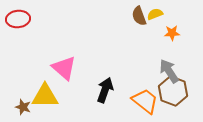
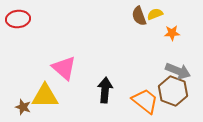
gray arrow: moved 9 px right; rotated 145 degrees clockwise
black arrow: rotated 15 degrees counterclockwise
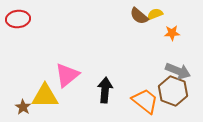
brown semicircle: rotated 30 degrees counterclockwise
pink triangle: moved 3 px right, 7 px down; rotated 40 degrees clockwise
brown star: rotated 14 degrees clockwise
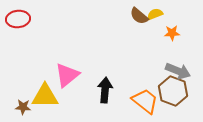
brown star: rotated 28 degrees counterclockwise
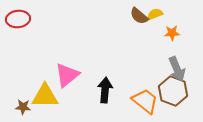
gray arrow: moved 1 px left, 2 px up; rotated 45 degrees clockwise
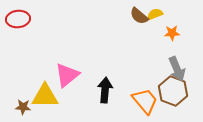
orange trapezoid: rotated 12 degrees clockwise
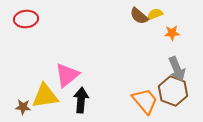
red ellipse: moved 8 px right
black arrow: moved 24 px left, 10 px down
yellow triangle: rotated 8 degrees counterclockwise
